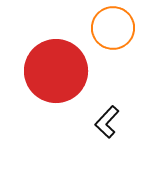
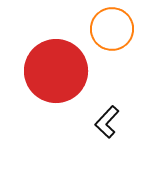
orange circle: moved 1 px left, 1 px down
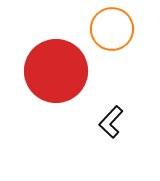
black L-shape: moved 4 px right
